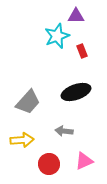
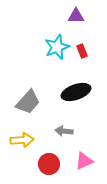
cyan star: moved 11 px down
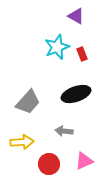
purple triangle: rotated 30 degrees clockwise
red rectangle: moved 3 px down
black ellipse: moved 2 px down
yellow arrow: moved 2 px down
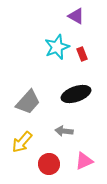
yellow arrow: rotated 135 degrees clockwise
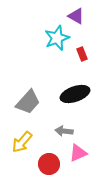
cyan star: moved 9 px up
black ellipse: moved 1 px left
pink triangle: moved 6 px left, 8 px up
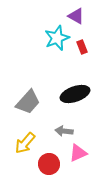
red rectangle: moved 7 px up
yellow arrow: moved 3 px right, 1 px down
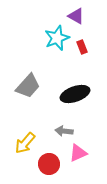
gray trapezoid: moved 16 px up
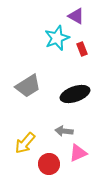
red rectangle: moved 2 px down
gray trapezoid: rotated 16 degrees clockwise
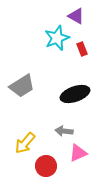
gray trapezoid: moved 6 px left
red circle: moved 3 px left, 2 px down
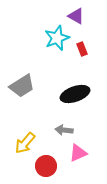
gray arrow: moved 1 px up
